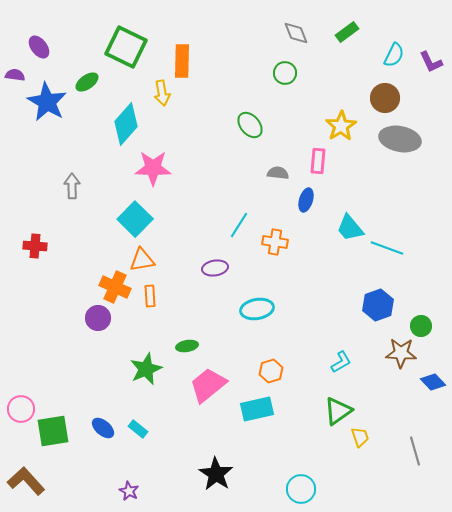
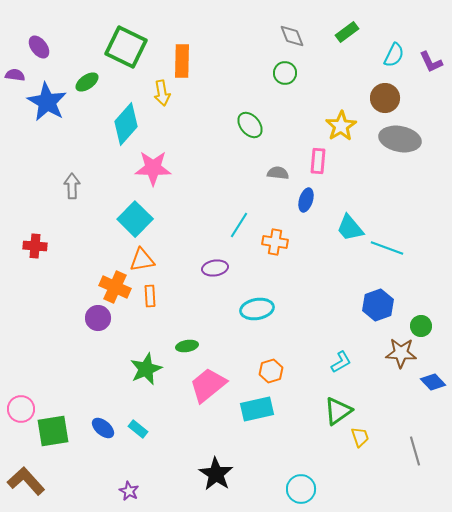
gray diamond at (296, 33): moved 4 px left, 3 px down
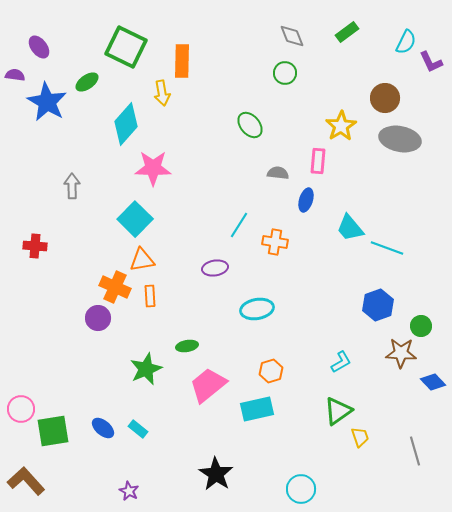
cyan semicircle at (394, 55): moved 12 px right, 13 px up
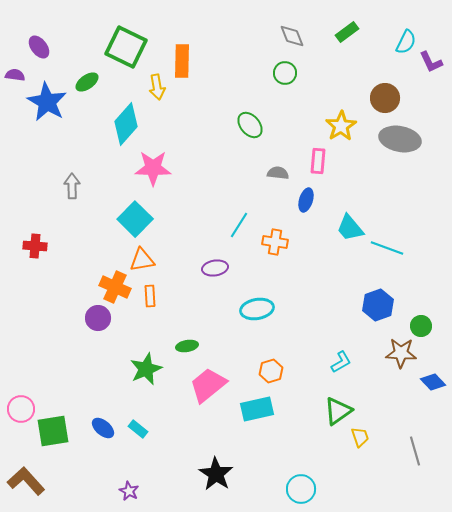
yellow arrow at (162, 93): moved 5 px left, 6 px up
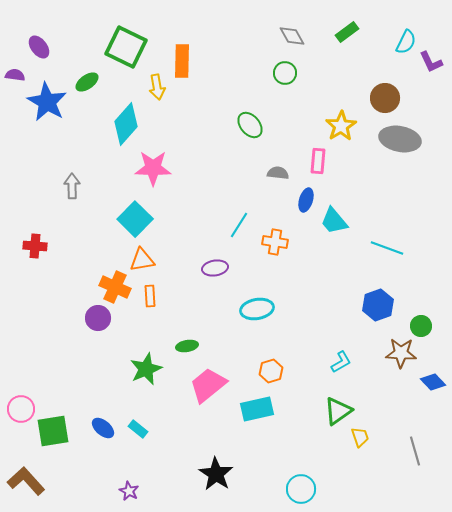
gray diamond at (292, 36): rotated 8 degrees counterclockwise
cyan trapezoid at (350, 228): moved 16 px left, 7 px up
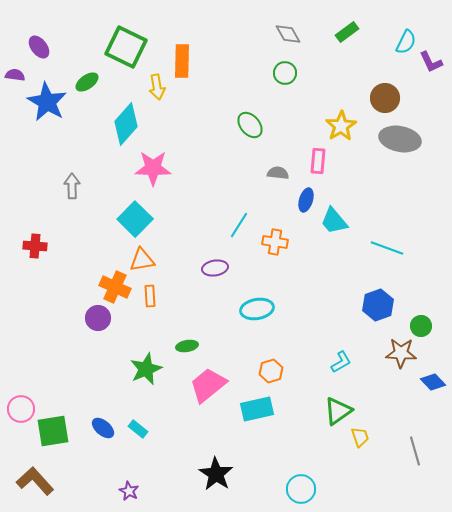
gray diamond at (292, 36): moved 4 px left, 2 px up
brown L-shape at (26, 481): moved 9 px right
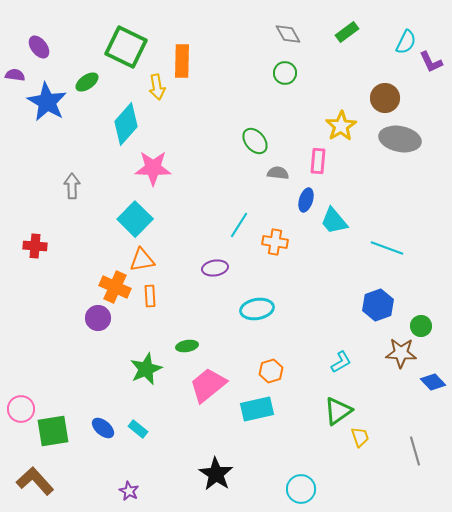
green ellipse at (250, 125): moved 5 px right, 16 px down
